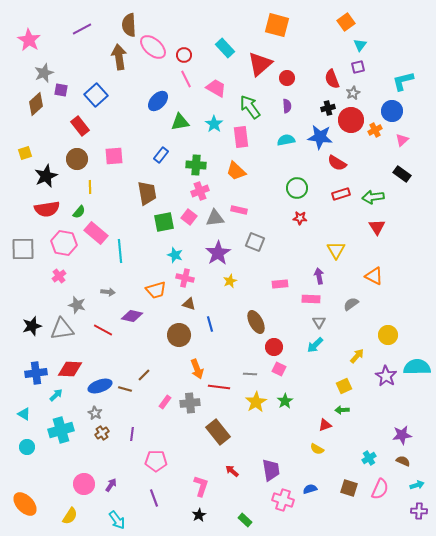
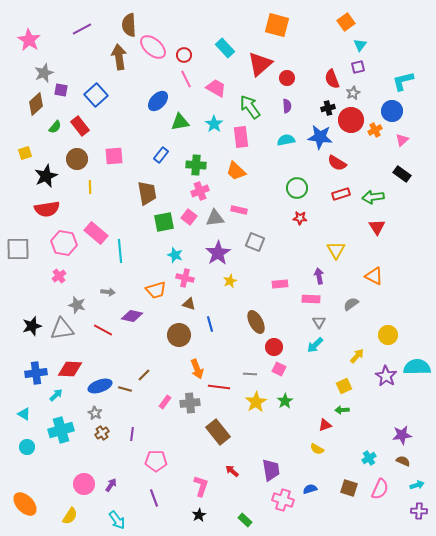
green semicircle at (79, 212): moved 24 px left, 85 px up
gray square at (23, 249): moved 5 px left
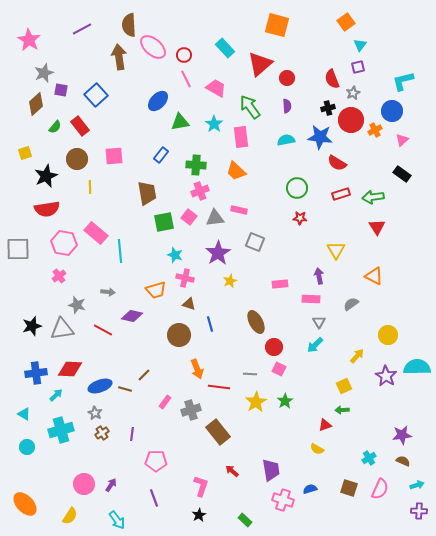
gray cross at (190, 403): moved 1 px right, 7 px down; rotated 12 degrees counterclockwise
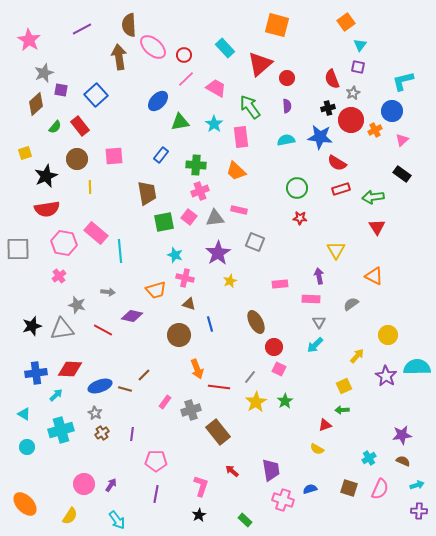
purple square at (358, 67): rotated 24 degrees clockwise
pink line at (186, 79): rotated 72 degrees clockwise
red rectangle at (341, 194): moved 5 px up
gray line at (250, 374): moved 3 px down; rotated 56 degrees counterclockwise
purple line at (154, 498): moved 2 px right, 4 px up; rotated 30 degrees clockwise
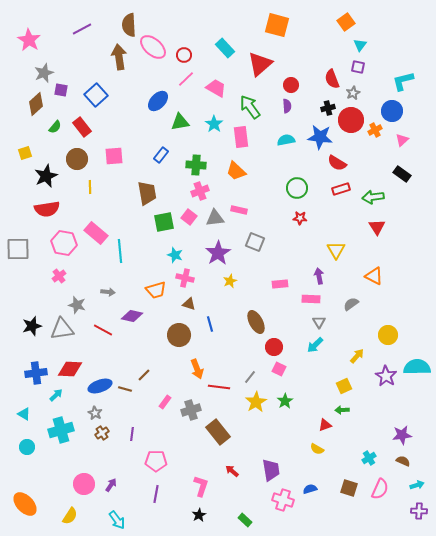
red circle at (287, 78): moved 4 px right, 7 px down
red rectangle at (80, 126): moved 2 px right, 1 px down
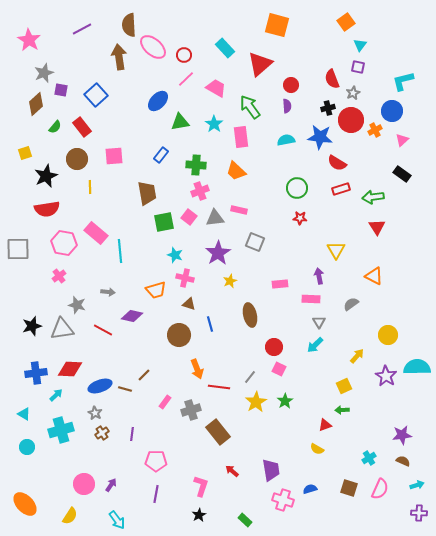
brown ellipse at (256, 322): moved 6 px left, 7 px up; rotated 15 degrees clockwise
purple cross at (419, 511): moved 2 px down
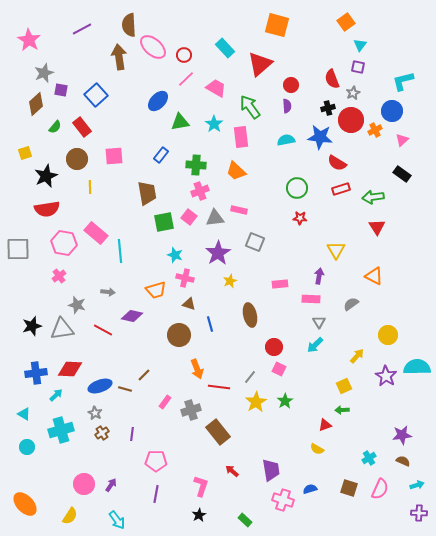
purple arrow at (319, 276): rotated 21 degrees clockwise
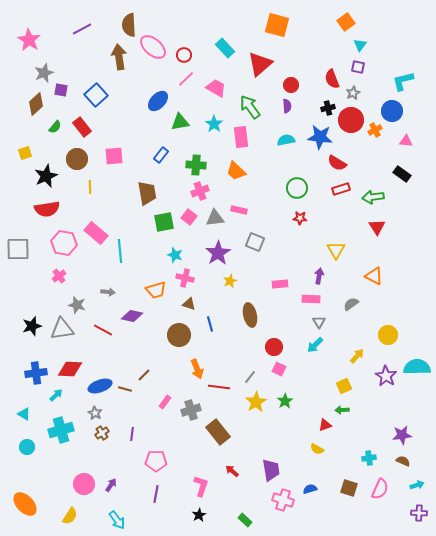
pink triangle at (402, 140): moved 4 px right, 1 px down; rotated 48 degrees clockwise
cyan cross at (369, 458): rotated 24 degrees clockwise
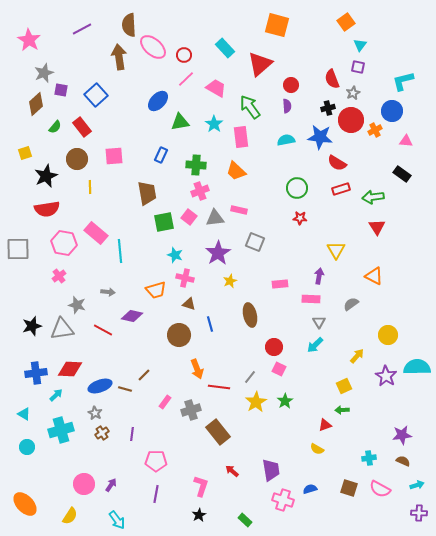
blue rectangle at (161, 155): rotated 14 degrees counterclockwise
pink semicircle at (380, 489): rotated 95 degrees clockwise
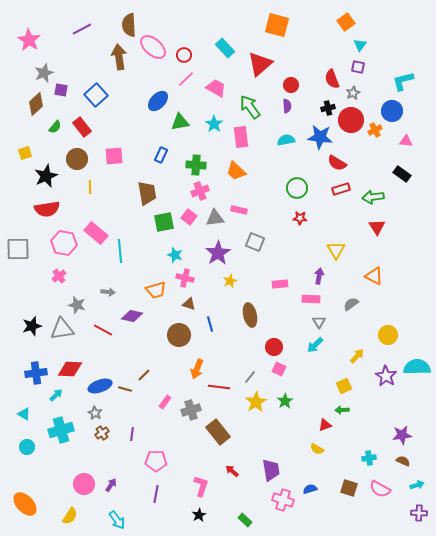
orange arrow at (197, 369): rotated 42 degrees clockwise
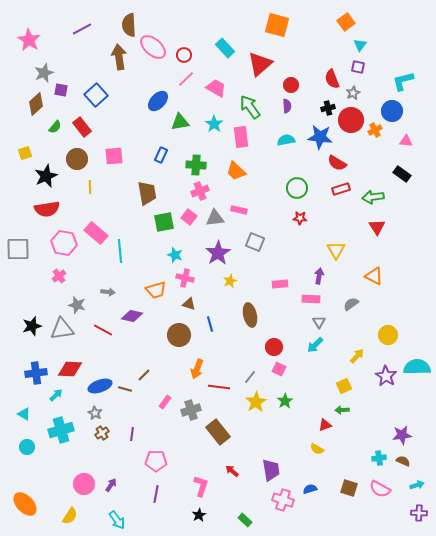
cyan cross at (369, 458): moved 10 px right
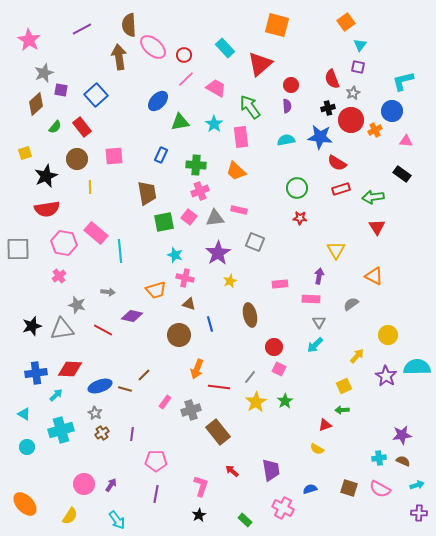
pink cross at (283, 500): moved 8 px down; rotated 10 degrees clockwise
